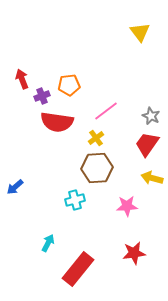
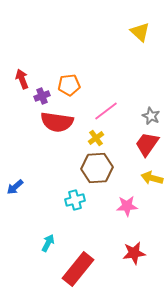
yellow triangle: rotated 10 degrees counterclockwise
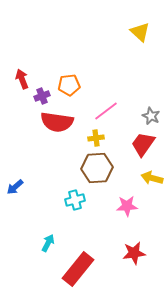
yellow cross: rotated 28 degrees clockwise
red trapezoid: moved 4 px left
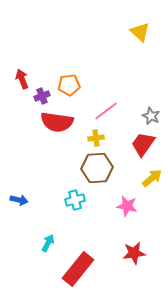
yellow arrow: rotated 125 degrees clockwise
blue arrow: moved 4 px right, 13 px down; rotated 126 degrees counterclockwise
pink star: rotated 15 degrees clockwise
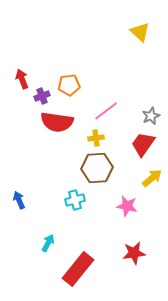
gray star: rotated 24 degrees clockwise
blue arrow: rotated 126 degrees counterclockwise
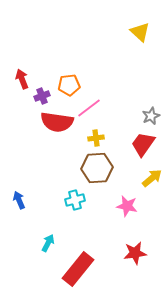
pink line: moved 17 px left, 3 px up
red star: moved 1 px right
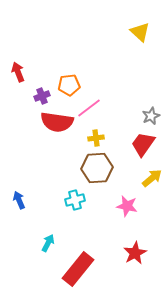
red arrow: moved 4 px left, 7 px up
red star: rotated 20 degrees counterclockwise
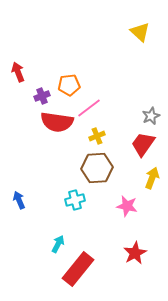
yellow cross: moved 1 px right, 2 px up; rotated 14 degrees counterclockwise
yellow arrow: rotated 30 degrees counterclockwise
cyan arrow: moved 10 px right, 1 px down
